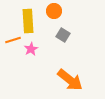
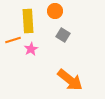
orange circle: moved 1 px right
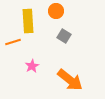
orange circle: moved 1 px right
gray square: moved 1 px right, 1 px down
orange line: moved 2 px down
pink star: moved 1 px right, 17 px down
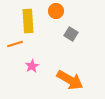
gray square: moved 7 px right, 2 px up
orange line: moved 2 px right, 2 px down
orange arrow: rotated 8 degrees counterclockwise
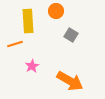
gray square: moved 1 px down
orange arrow: moved 1 px down
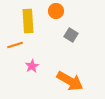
orange line: moved 1 px down
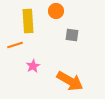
gray square: moved 1 px right; rotated 24 degrees counterclockwise
pink star: moved 1 px right
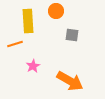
orange line: moved 1 px up
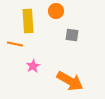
orange line: rotated 28 degrees clockwise
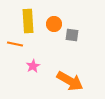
orange circle: moved 2 px left, 13 px down
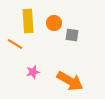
orange circle: moved 1 px up
orange line: rotated 21 degrees clockwise
pink star: moved 6 px down; rotated 16 degrees clockwise
